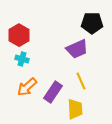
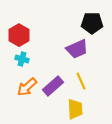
purple rectangle: moved 6 px up; rotated 15 degrees clockwise
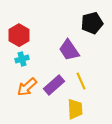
black pentagon: rotated 15 degrees counterclockwise
purple trapezoid: moved 8 px left, 1 px down; rotated 80 degrees clockwise
cyan cross: rotated 32 degrees counterclockwise
purple rectangle: moved 1 px right, 1 px up
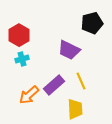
purple trapezoid: rotated 30 degrees counterclockwise
orange arrow: moved 2 px right, 8 px down
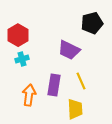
red hexagon: moved 1 px left
purple rectangle: rotated 40 degrees counterclockwise
orange arrow: rotated 140 degrees clockwise
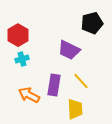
yellow line: rotated 18 degrees counterclockwise
orange arrow: rotated 70 degrees counterclockwise
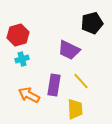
red hexagon: rotated 15 degrees clockwise
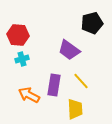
red hexagon: rotated 20 degrees clockwise
purple trapezoid: rotated 10 degrees clockwise
